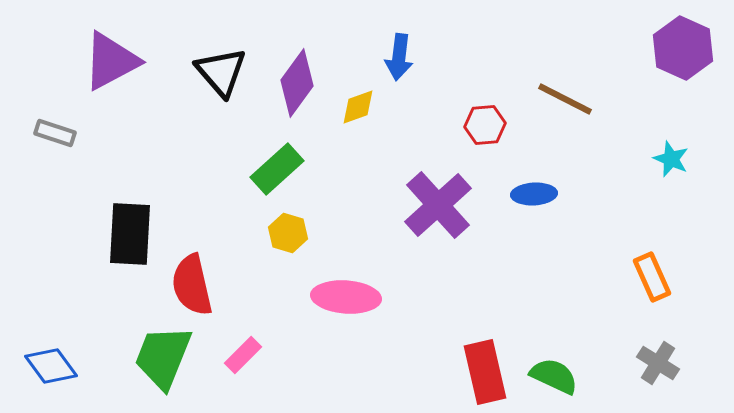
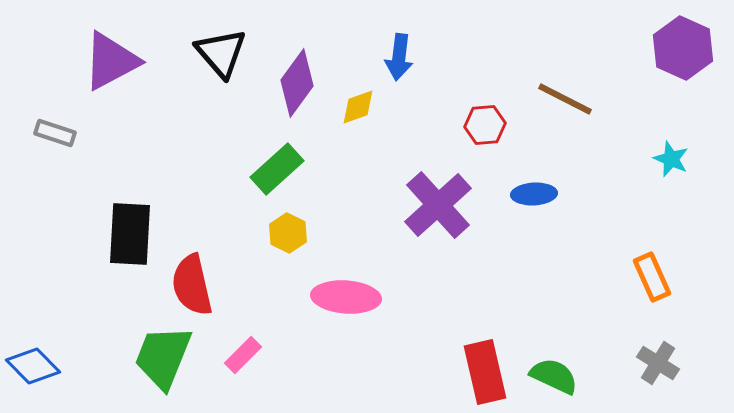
black triangle: moved 19 px up
yellow hexagon: rotated 9 degrees clockwise
blue diamond: moved 18 px left; rotated 8 degrees counterclockwise
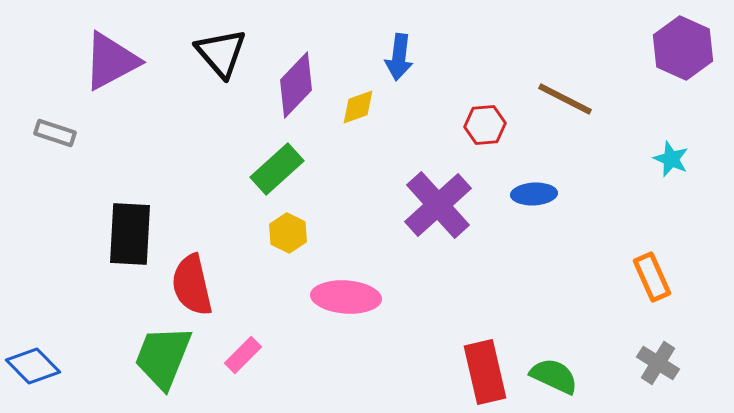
purple diamond: moved 1 px left, 2 px down; rotated 8 degrees clockwise
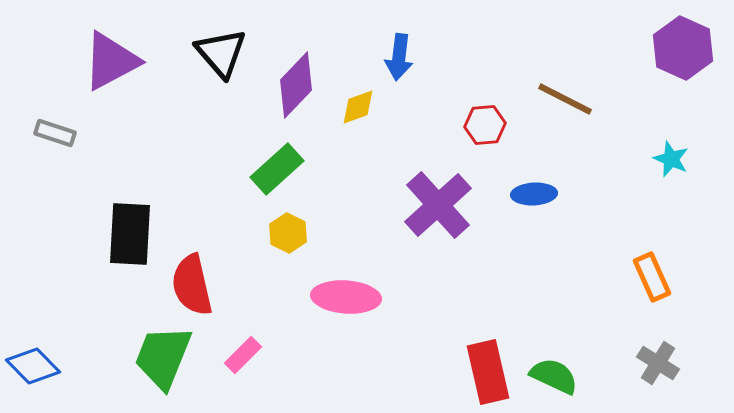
red rectangle: moved 3 px right
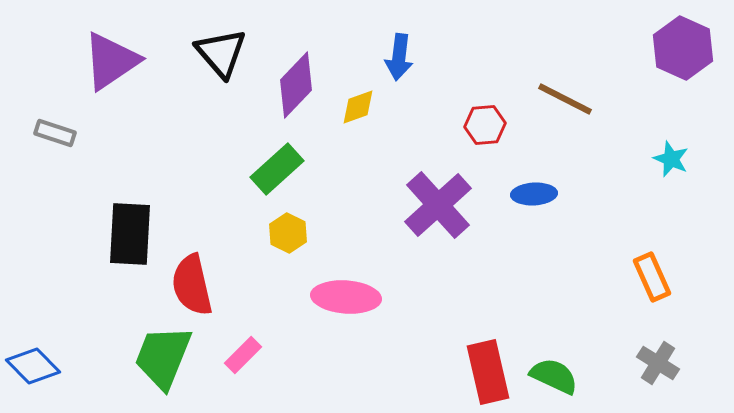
purple triangle: rotated 6 degrees counterclockwise
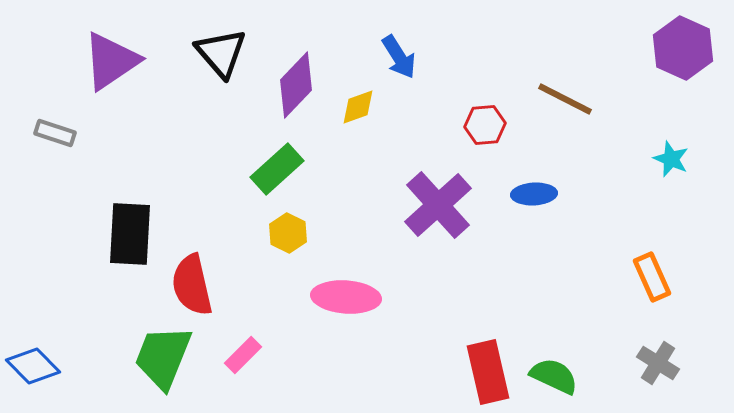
blue arrow: rotated 39 degrees counterclockwise
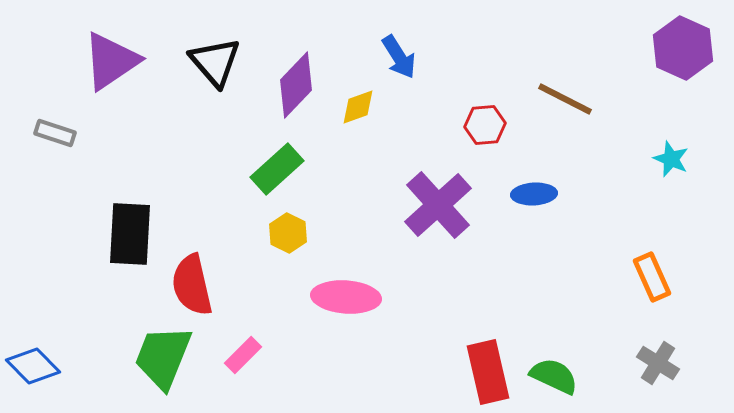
black triangle: moved 6 px left, 9 px down
